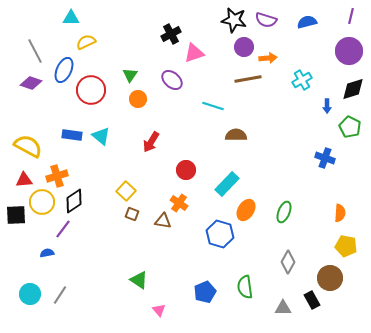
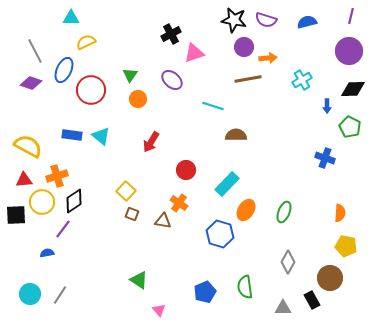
black diamond at (353, 89): rotated 15 degrees clockwise
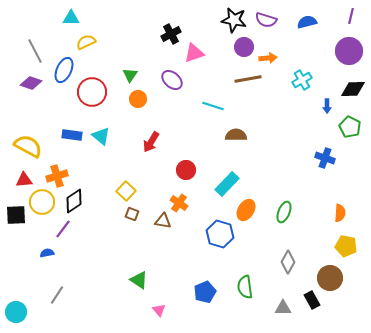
red circle at (91, 90): moved 1 px right, 2 px down
cyan circle at (30, 294): moved 14 px left, 18 px down
gray line at (60, 295): moved 3 px left
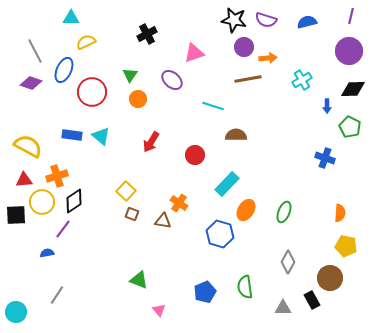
black cross at (171, 34): moved 24 px left
red circle at (186, 170): moved 9 px right, 15 px up
green triangle at (139, 280): rotated 12 degrees counterclockwise
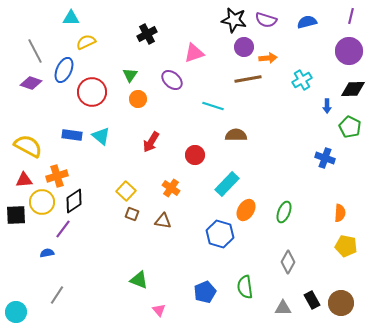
orange cross at (179, 203): moved 8 px left, 15 px up
brown circle at (330, 278): moved 11 px right, 25 px down
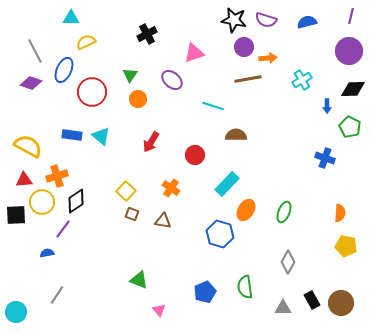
black diamond at (74, 201): moved 2 px right
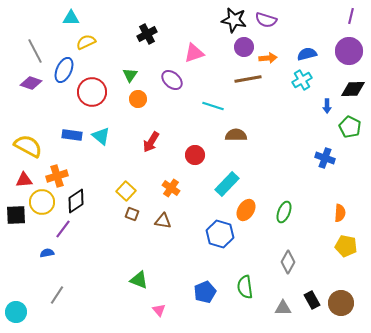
blue semicircle at (307, 22): moved 32 px down
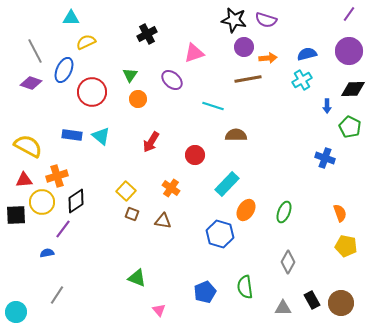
purple line at (351, 16): moved 2 px left, 2 px up; rotated 21 degrees clockwise
orange semicircle at (340, 213): rotated 24 degrees counterclockwise
green triangle at (139, 280): moved 2 px left, 2 px up
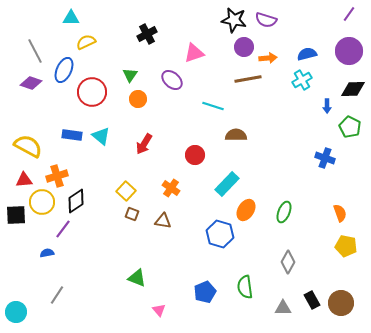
red arrow at (151, 142): moved 7 px left, 2 px down
